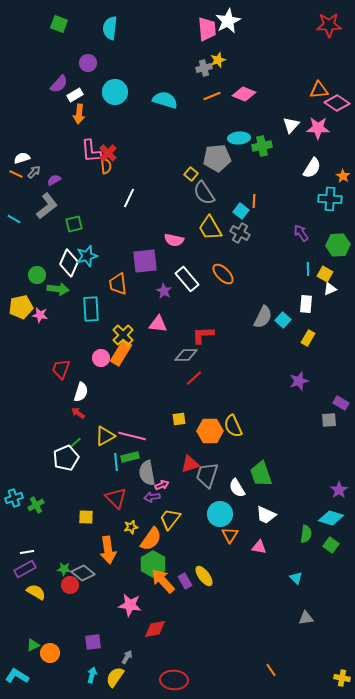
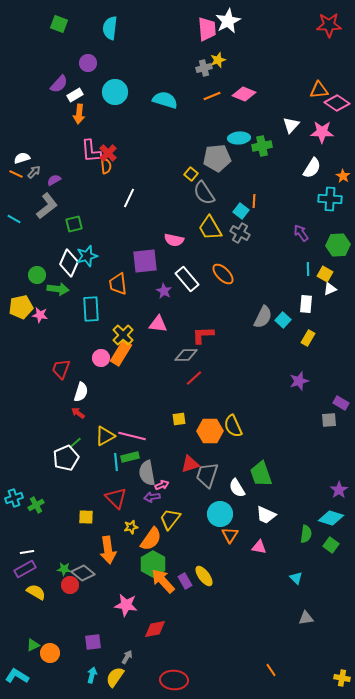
pink star at (318, 128): moved 4 px right, 4 px down
pink star at (130, 605): moved 4 px left
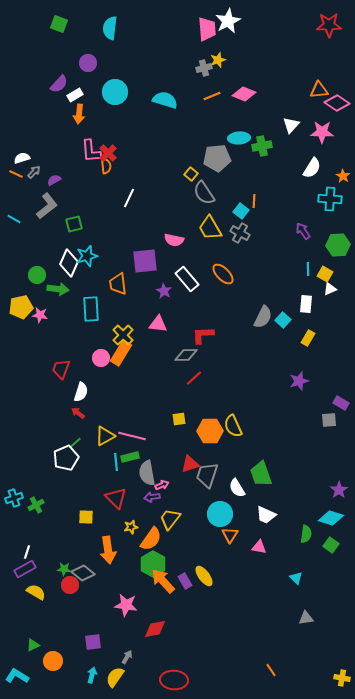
purple arrow at (301, 233): moved 2 px right, 2 px up
white line at (27, 552): rotated 64 degrees counterclockwise
orange circle at (50, 653): moved 3 px right, 8 px down
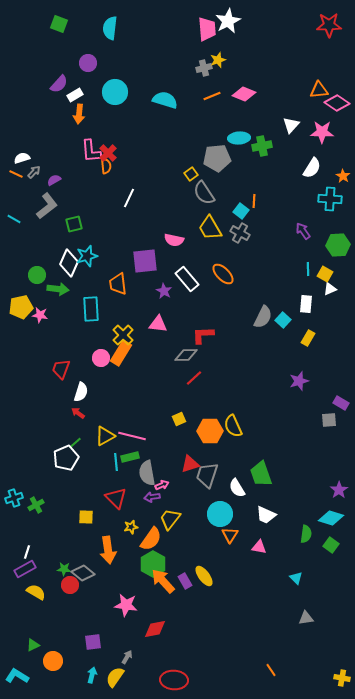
yellow square at (191, 174): rotated 16 degrees clockwise
yellow square at (179, 419): rotated 16 degrees counterclockwise
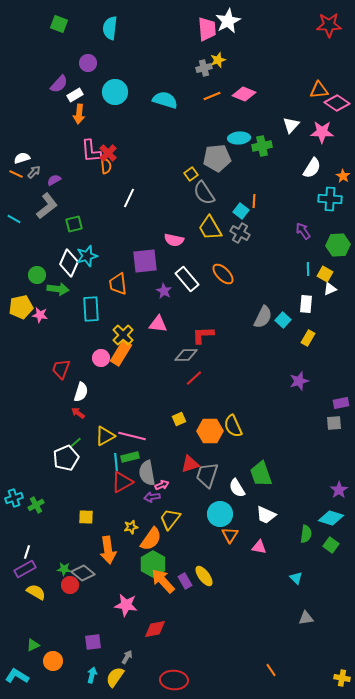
purple rectangle at (341, 403): rotated 42 degrees counterclockwise
gray square at (329, 420): moved 5 px right, 3 px down
red triangle at (116, 498): moved 6 px right, 16 px up; rotated 45 degrees clockwise
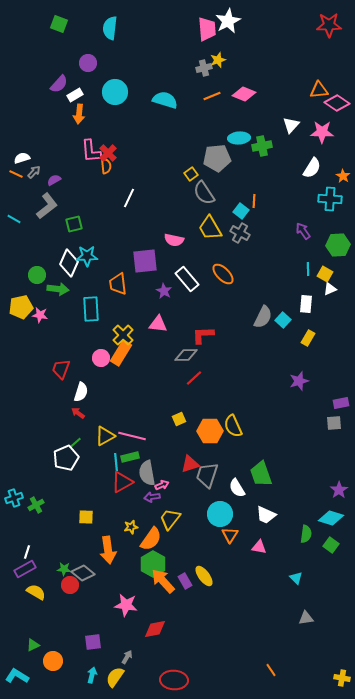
cyan star at (87, 256): rotated 15 degrees clockwise
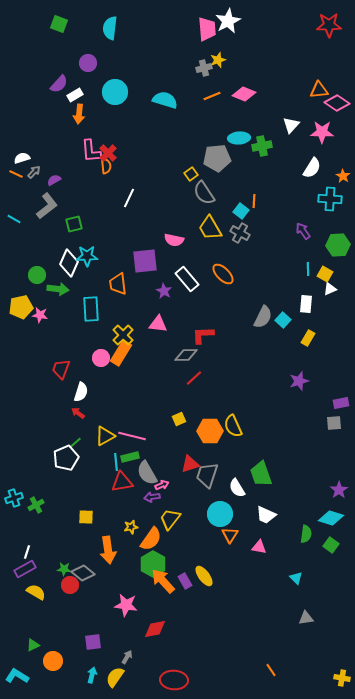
gray semicircle at (147, 473): rotated 20 degrees counterclockwise
red triangle at (122, 482): rotated 20 degrees clockwise
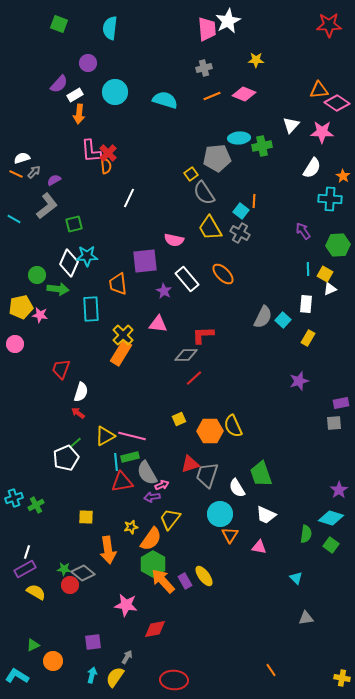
yellow star at (218, 60): moved 38 px right; rotated 21 degrees clockwise
pink circle at (101, 358): moved 86 px left, 14 px up
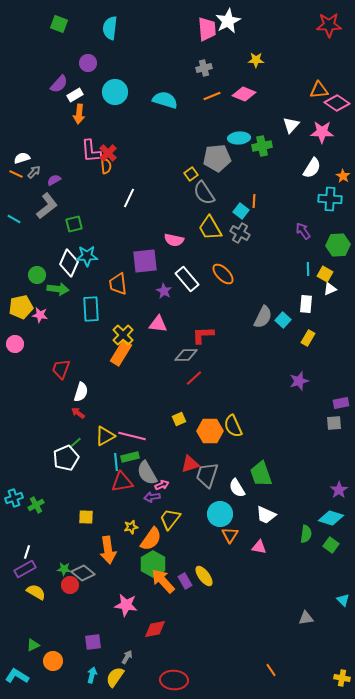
cyan triangle at (296, 578): moved 47 px right, 22 px down
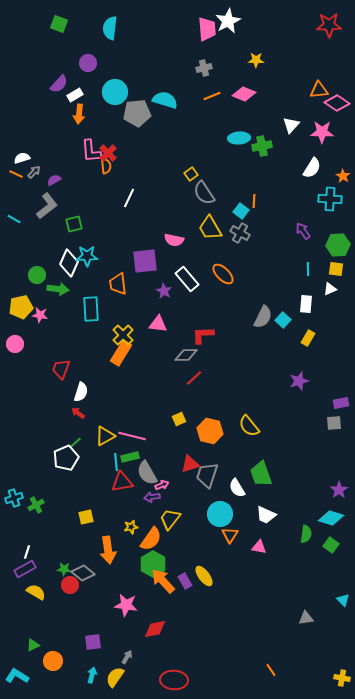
gray pentagon at (217, 158): moved 80 px left, 45 px up
yellow square at (325, 274): moved 11 px right, 5 px up; rotated 21 degrees counterclockwise
yellow semicircle at (233, 426): moved 16 px right; rotated 15 degrees counterclockwise
orange hexagon at (210, 431): rotated 15 degrees clockwise
yellow square at (86, 517): rotated 14 degrees counterclockwise
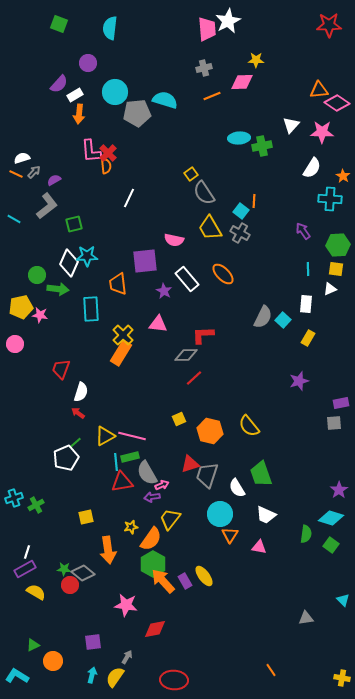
pink diamond at (244, 94): moved 2 px left, 12 px up; rotated 25 degrees counterclockwise
